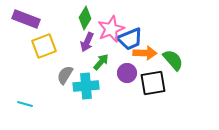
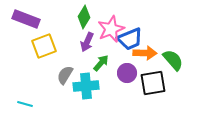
green diamond: moved 1 px left, 1 px up
green arrow: moved 1 px down
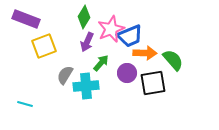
blue trapezoid: moved 3 px up
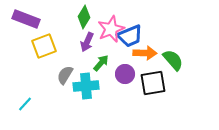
purple circle: moved 2 px left, 1 px down
cyan line: rotated 63 degrees counterclockwise
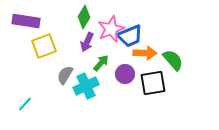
purple rectangle: moved 2 px down; rotated 12 degrees counterclockwise
cyan cross: rotated 20 degrees counterclockwise
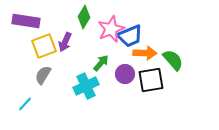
purple arrow: moved 22 px left
gray semicircle: moved 22 px left
black square: moved 2 px left, 3 px up
